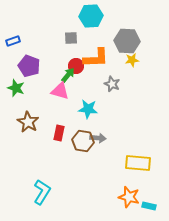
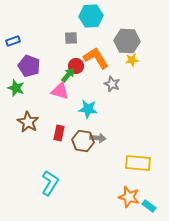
orange L-shape: rotated 120 degrees counterclockwise
cyan L-shape: moved 8 px right, 9 px up
cyan rectangle: rotated 24 degrees clockwise
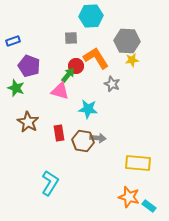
red rectangle: rotated 21 degrees counterclockwise
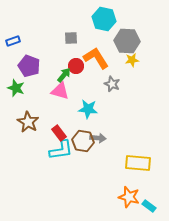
cyan hexagon: moved 13 px right, 3 px down; rotated 15 degrees clockwise
green arrow: moved 4 px left
red rectangle: rotated 28 degrees counterclockwise
cyan L-shape: moved 11 px right, 33 px up; rotated 50 degrees clockwise
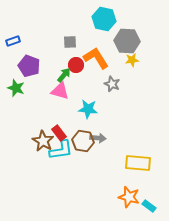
gray square: moved 1 px left, 4 px down
red circle: moved 1 px up
brown star: moved 15 px right, 19 px down
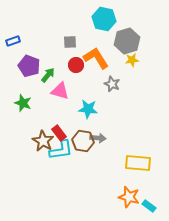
gray hexagon: rotated 20 degrees counterclockwise
green arrow: moved 16 px left
green star: moved 7 px right, 15 px down
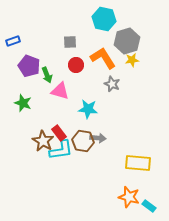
orange L-shape: moved 7 px right
green arrow: moved 1 px left; rotated 119 degrees clockwise
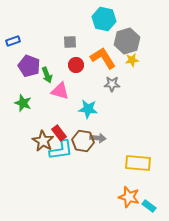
gray star: rotated 21 degrees counterclockwise
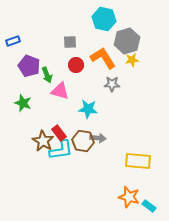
yellow rectangle: moved 2 px up
